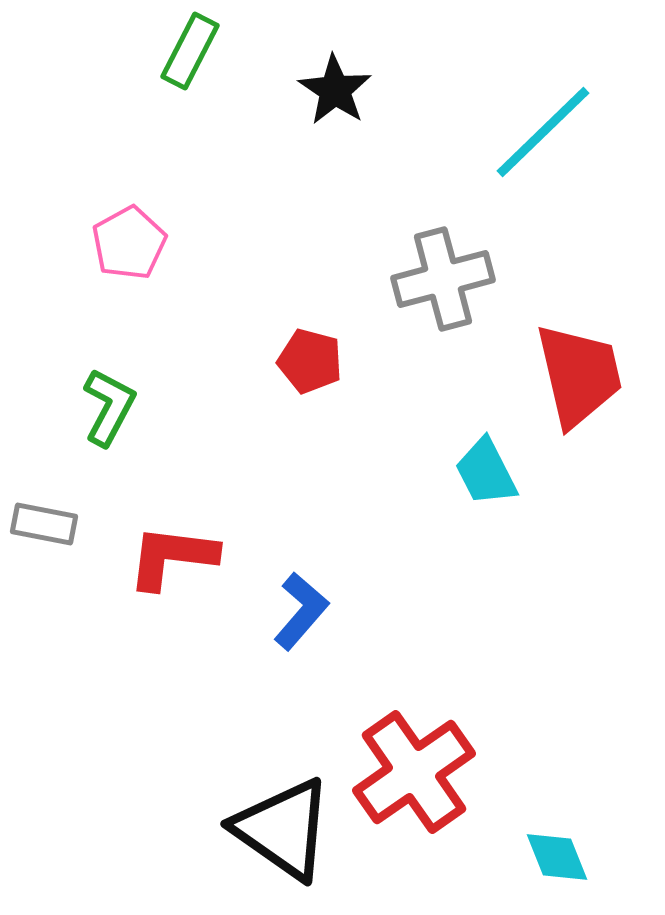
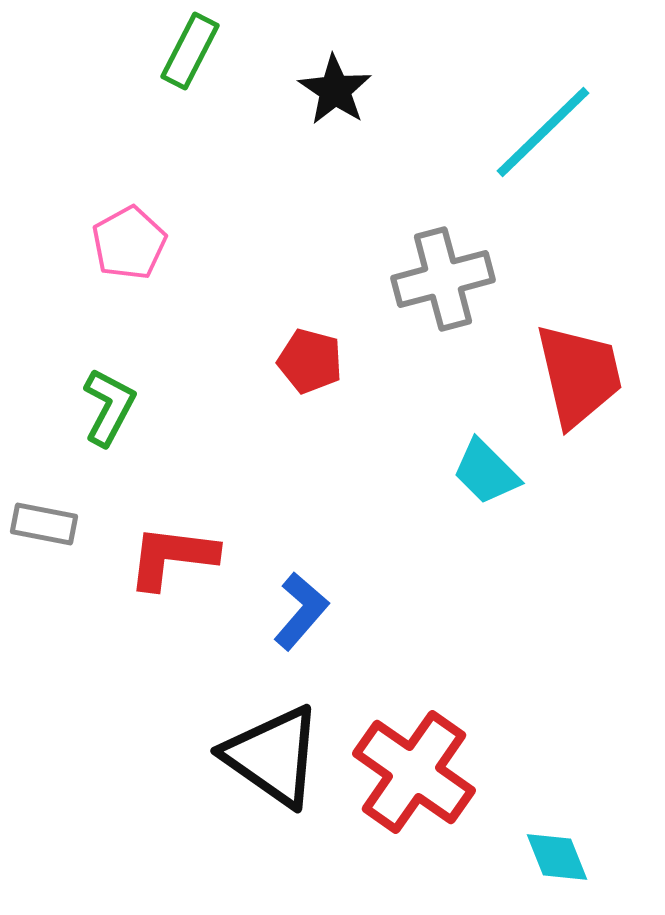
cyan trapezoid: rotated 18 degrees counterclockwise
red cross: rotated 20 degrees counterclockwise
black triangle: moved 10 px left, 73 px up
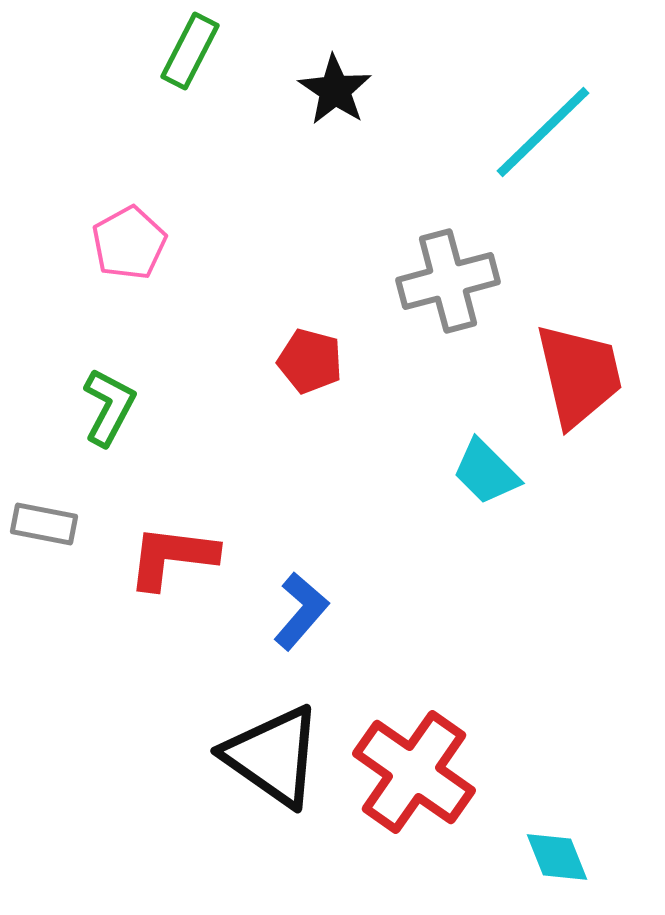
gray cross: moved 5 px right, 2 px down
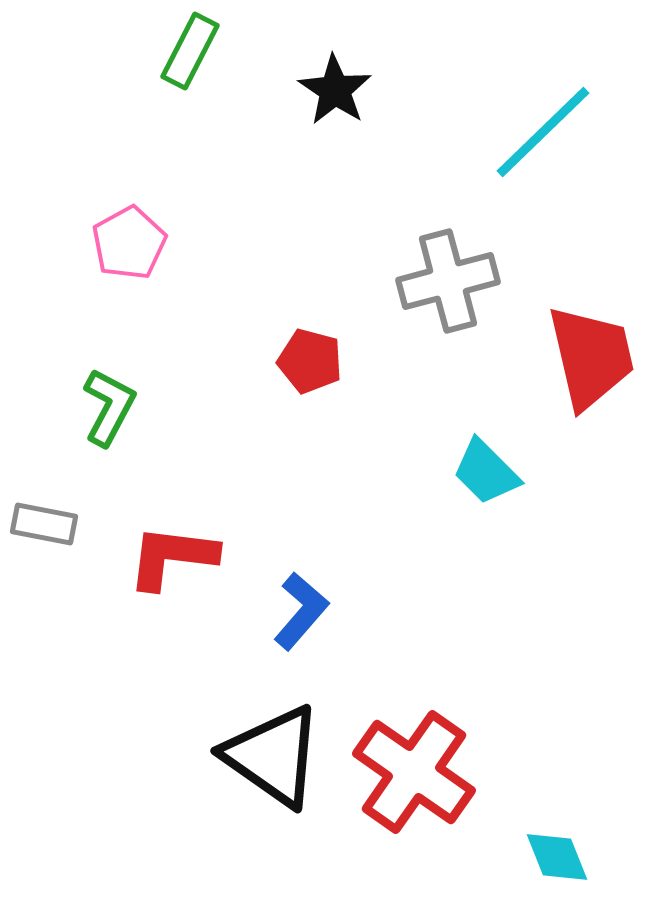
red trapezoid: moved 12 px right, 18 px up
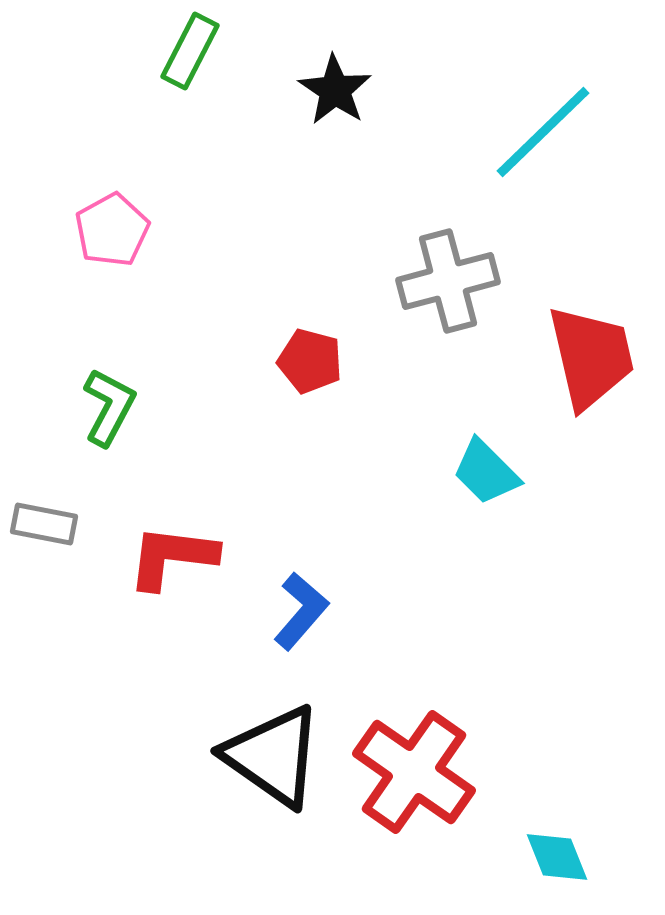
pink pentagon: moved 17 px left, 13 px up
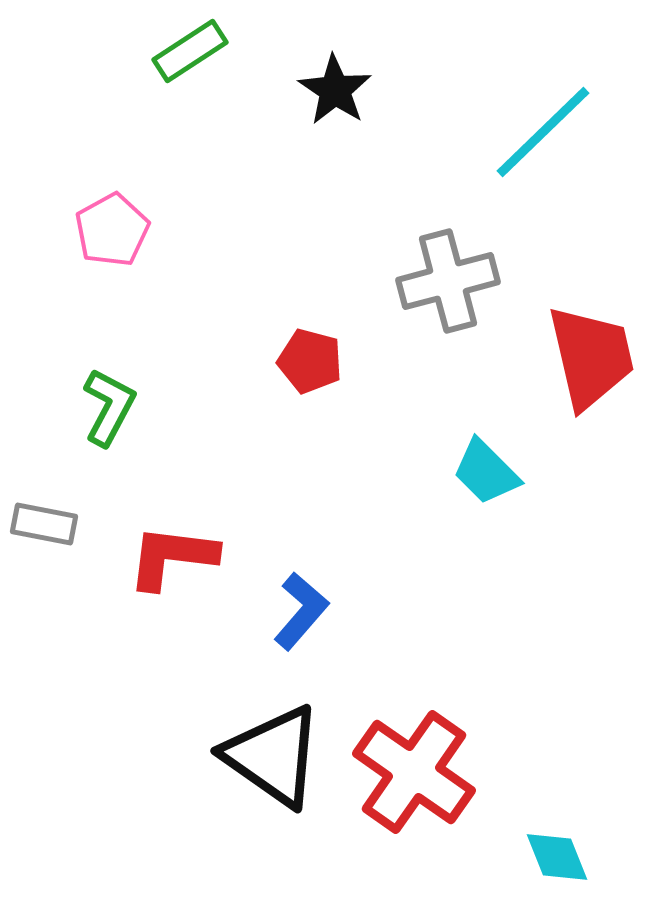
green rectangle: rotated 30 degrees clockwise
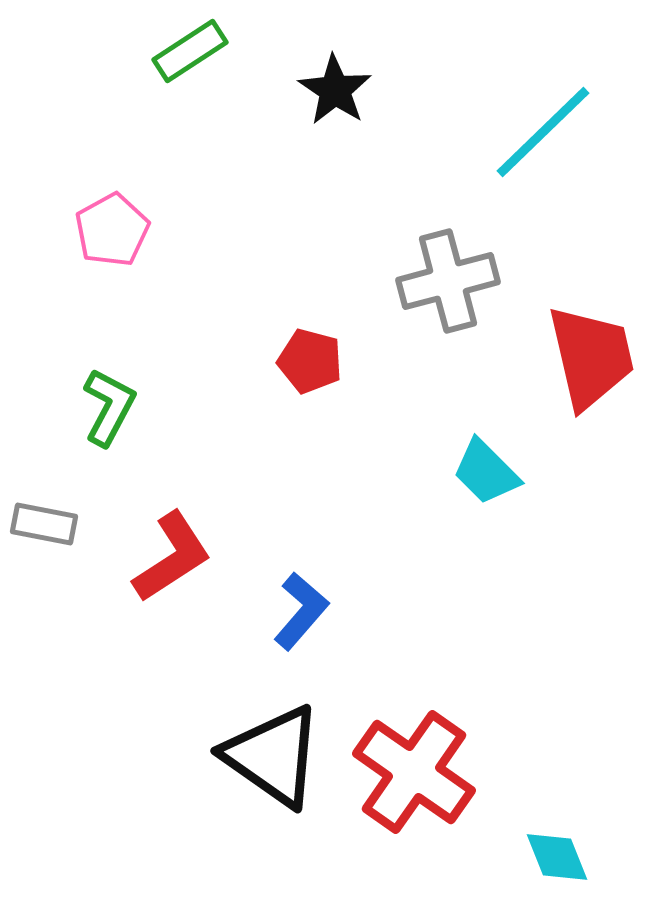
red L-shape: rotated 140 degrees clockwise
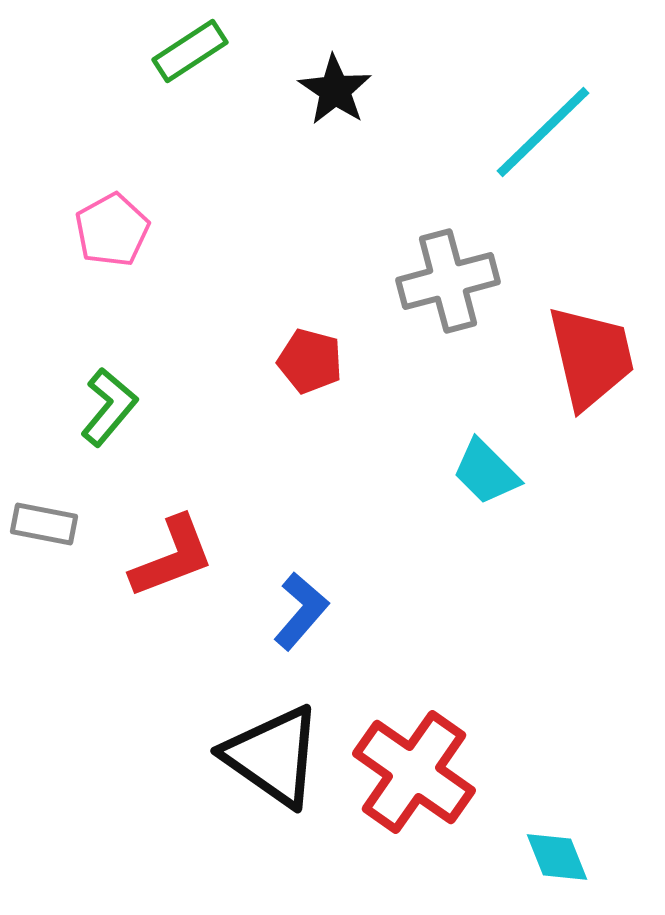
green L-shape: rotated 12 degrees clockwise
red L-shape: rotated 12 degrees clockwise
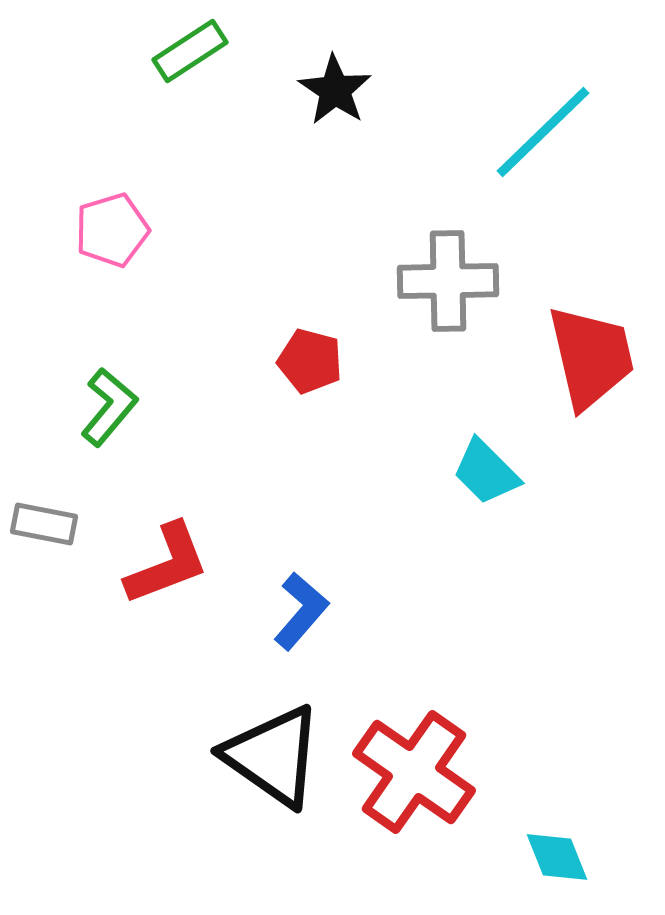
pink pentagon: rotated 12 degrees clockwise
gray cross: rotated 14 degrees clockwise
red L-shape: moved 5 px left, 7 px down
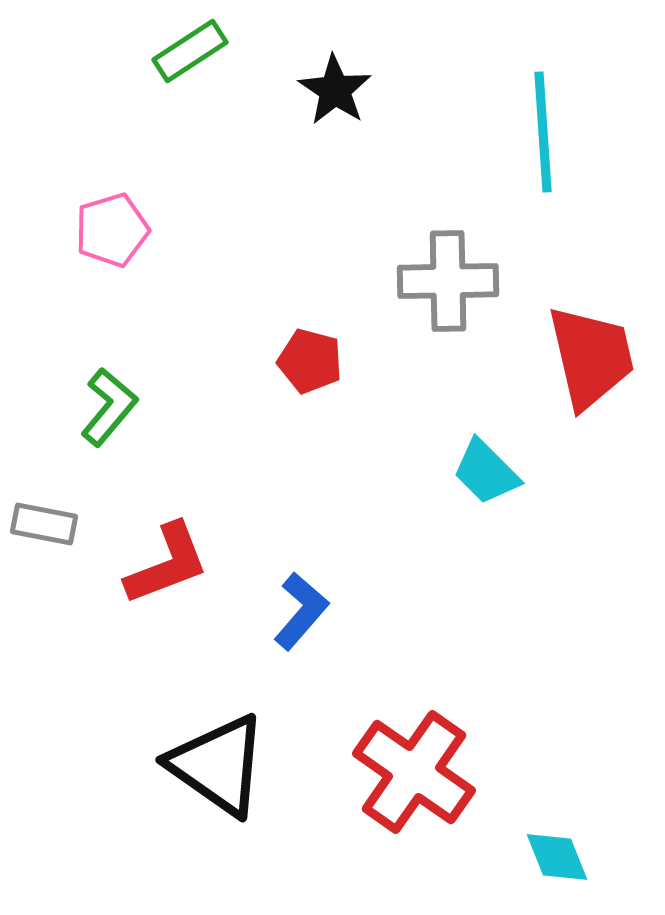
cyan line: rotated 50 degrees counterclockwise
black triangle: moved 55 px left, 9 px down
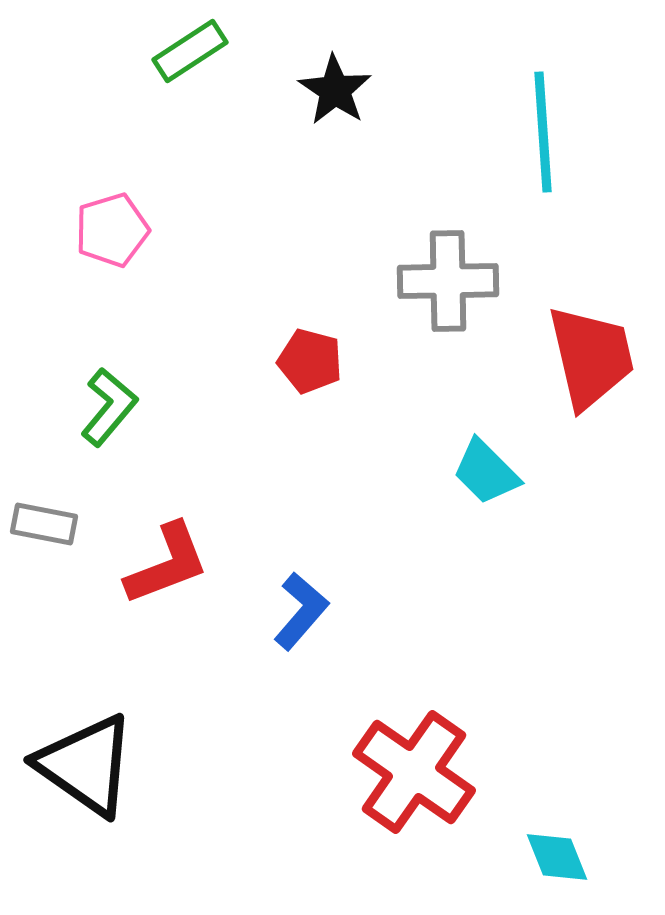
black triangle: moved 132 px left
